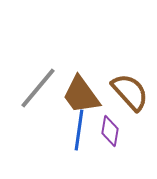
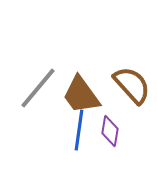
brown semicircle: moved 2 px right, 7 px up
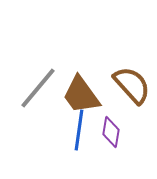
purple diamond: moved 1 px right, 1 px down
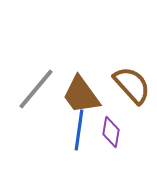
gray line: moved 2 px left, 1 px down
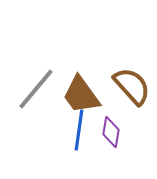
brown semicircle: moved 1 px down
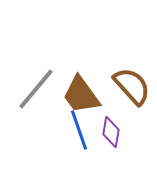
blue line: rotated 27 degrees counterclockwise
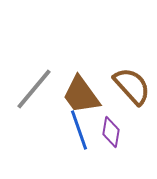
gray line: moved 2 px left
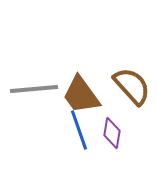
gray line: rotated 45 degrees clockwise
purple diamond: moved 1 px right, 1 px down
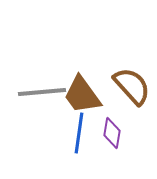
gray line: moved 8 px right, 3 px down
brown trapezoid: moved 1 px right
blue line: moved 3 px down; rotated 27 degrees clockwise
